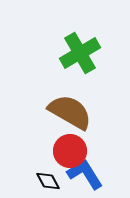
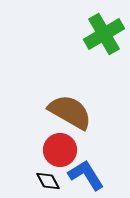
green cross: moved 24 px right, 19 px up
red circle: moved 10 px left, 1 px up
blue L-shape: moved 1 px right, 1 px down
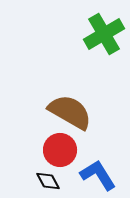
blue L-shape: moved 12 px right
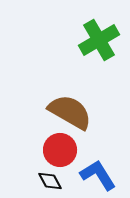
green cross: moved 5 px left, 6 px down
black diamond: moved 2 px right
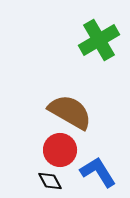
blue L-shape: moved 3 px up
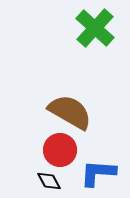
green cross: moved 4 px left, 12 px up; rotated 18 degrees counterclockwise
blue L-shape: moved 1 px down; rotated 54 degrees counterclockwise
black diamond: moved 1 px left
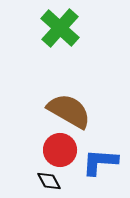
green cross: moved 35 px left
brown semicircle: moved 1 px left, 1 px up
blue L-shape: moved 2 px right, 11 px up
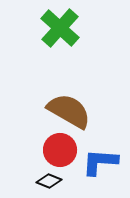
black diamond: rotated 40 degrees counterclockwise
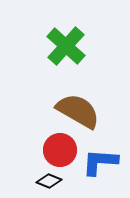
green cross: moved 6 px right, 18 px down
brown semicircle: moved 9 px right
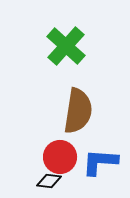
brown semicircle: rotated 69 degrees clockwise
red circle: moved 7 px down
black diamond: rotated 15 degrees counterclockwise
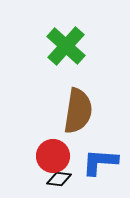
red circle: moved 7 px left, 1 px up
black diamond: moved 10 px right, 2 px up
